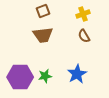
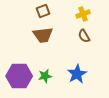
purple hexagon: moved 1 px left, 1 px up
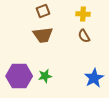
yellow cross: rotated 24 degrees clockwise
blue star: moved 17 px right, 4 px down
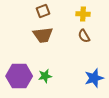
blue star: rotated 12 degrees clockwise
